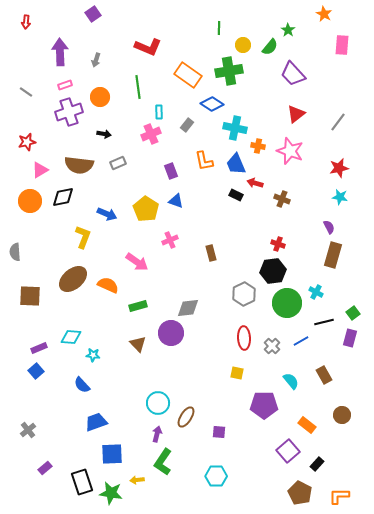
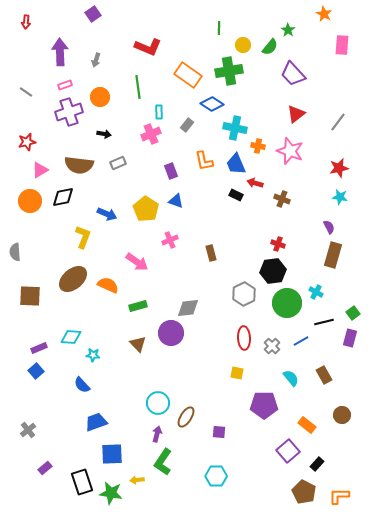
cyan semicircle at (291, 381): moved 3 px up
brown pentagon at (300, 493): moved 4 px right, 1 px up
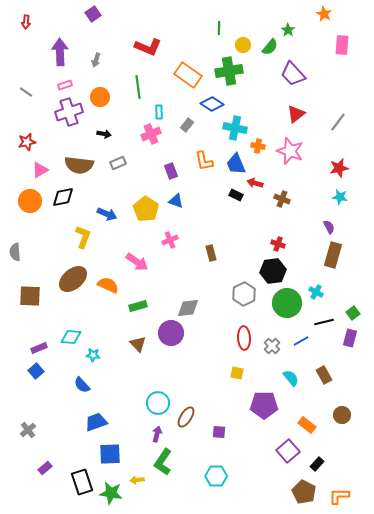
blue square at (112, 454): moved 2 px left
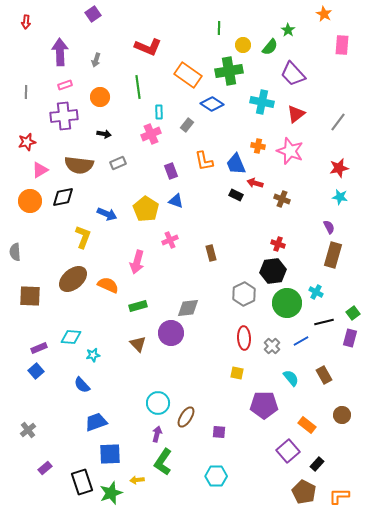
gray line at (26, 92): rotated 56 degrees clockwise
purple cross at (69, 112): moved 5 px left, 4 px down; rotated 12 degrees clockwise
cyan cross at (235, 128): moved 27 px right, 26 px up
pink arrow at (137, 262): rotated 70 degrees clockwise
cyan star at (93, 355): rotated 16 degrees counterclockwise
green star at (111, 493): rotated 30 degrees counterclockwise
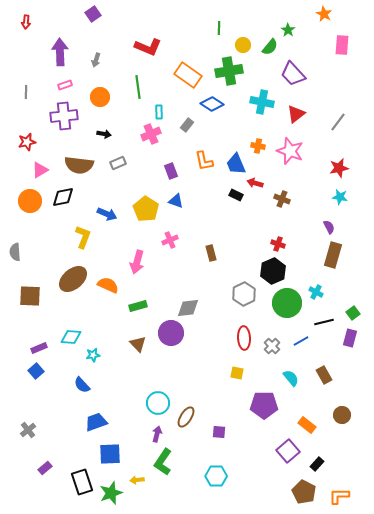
black hexagon at (273, 271): rotated 15 degrees counterclockwise
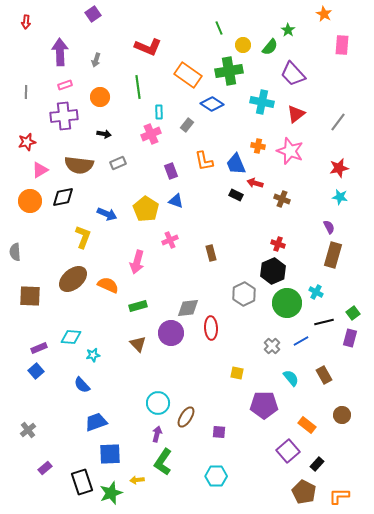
green line at (219, 28): rotated 24 degrees counterclockwise
red ellipse at (244, 338): moved 33 px left, 10 px up
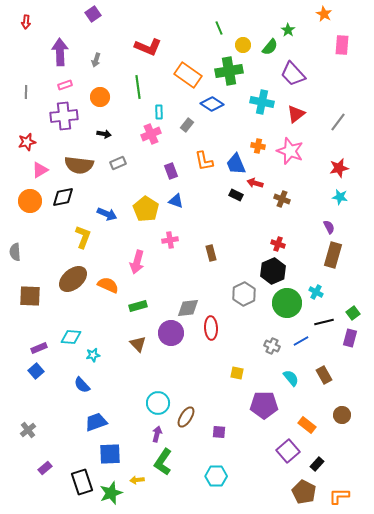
pink cross at (170, 240): rotated 14 degrees clockwise
gray cross at (272, 346): rotated 21 degrees counterclockwise
